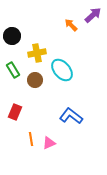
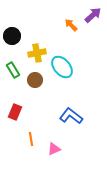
cyan ellipse: moved 3 px up
pink triangle: moved 5 px right, 6 px down
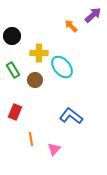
orange arrow: moved 1 px down
yellow cross: moved 2 px right; rotated 12 degrees clockwise
pink triangle: rotated 24 degrees counterclockwise
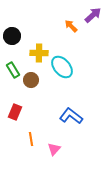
brown circle: moved 4 px left
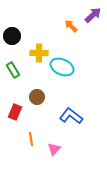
cyan ellipse: rotated 25 degrees counterclockwise
brown circle: moved 6 px right, 17 px down
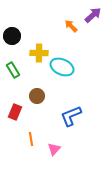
brown circle: moved 1 px up
blue L-shape: rotated 60 degrees counterclockwise
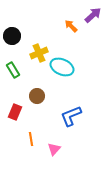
yellow cross: rotated 24 degrees counterclockwise
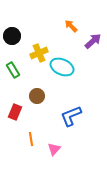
purple arrow: moved 26 px down
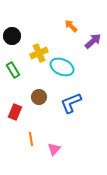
brown circle: moved 2 px right, 1 px down
blue L-shape: moved 13 px up
